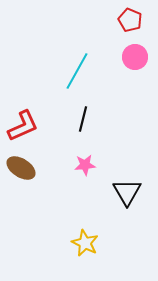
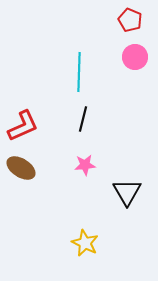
cyan line: moved 2 px right, 1 px down; rotated 27 degrees counterclockwise
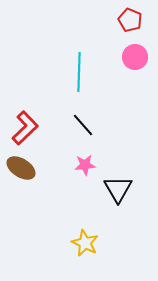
black line: moved 6 px down; rotated 55 degrees counterclockwise
red L-shape: moved 2 px right, 2 px down; rotated 20 degrees counterclockwise
black triangle: moved 9 px left, 3 px up
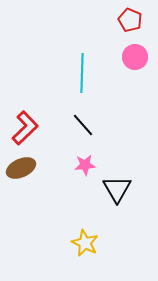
cyan line: moved 3 px right, 1 px down
brown ellipse: rotated 56 degrees counterclockwise
black triangle: moved 1 px left
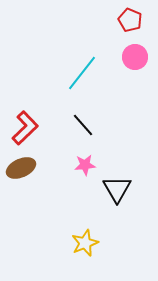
cyan line: rotated 36 degrees clockwise
yellow star: rotated 24 degrees clockwise
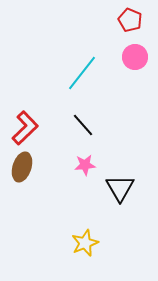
brown ellipse: moved 1 px right, 1 px up; rotated 48 degrees counterclockwise
black triangle: moved 3 px right, 1 px up
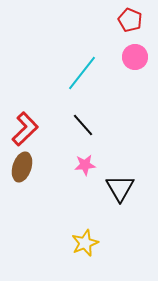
red L-shape: moved 1 px down
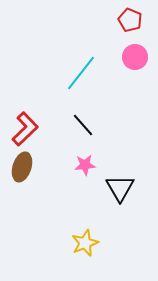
cyan line: moved 1 px left
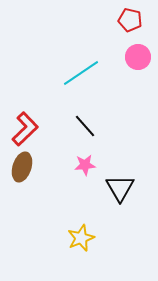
red pentagon: rotated 10 degrees counterclockwise
pink circle: moved 3 px right
cyan line: rotated 18 degrees clockwise
black line: moved 2 px right, 1 px down
yellow star: moved 4 px left, 5 px up
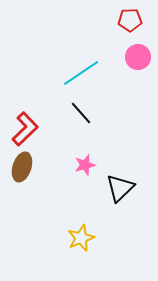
red pentagon: rotated 15 degrees counterclockwise
black line: moved 4 px left, 13 px up
pink star: rotated 10 degrees counterclockwise
black triangle: rotated 16 degrees clockwise
